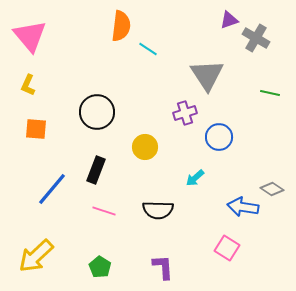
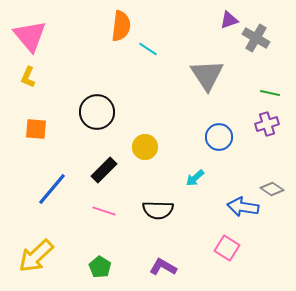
yellow L-shape: moved 8 px up
purple cross: moved 82 px right, 11 px down
black rectangle: moved 8 px right; rotated 24 degrees clockwise
purple L-shape: rotated 56 degrees counterclockwise
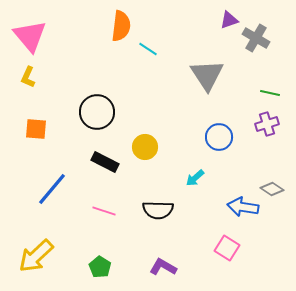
black rectangle: moved 1 px right, 8 px up; rotated 72 degrees clockwise
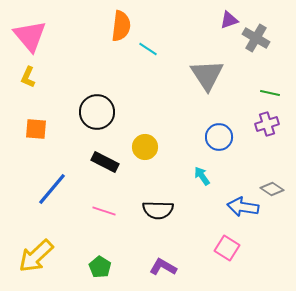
cyan arrow: moved 7 px right, 2 px up; rotated 96 degrees clockwise
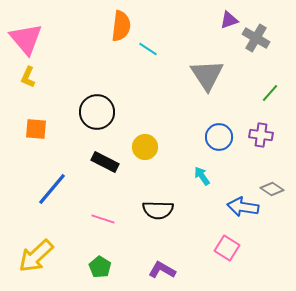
pink triangle: moved 4 px left, 3 px down
green line: rotated 60 degrees counterclockwise
purple cross: moved 6 px left, 11 px down; rotated 25 degrees clockwise
pink line: moved 1 px left, 8 px down
purple L-shape: moved 1 px left, 3 px down
